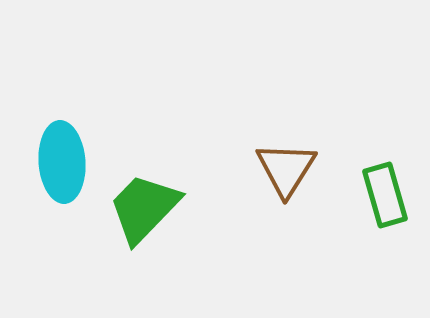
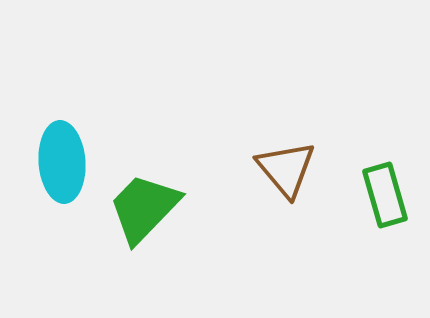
brown triangle: rotated 12 degrees counterclockwise
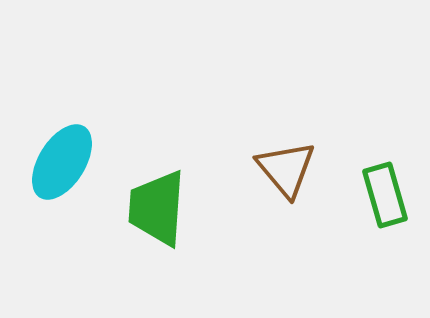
cyan ellipse: rotated 36 degrees clockwise
green trapezoid: moved 13 px right; rotated 40 degrees counterclockwise
